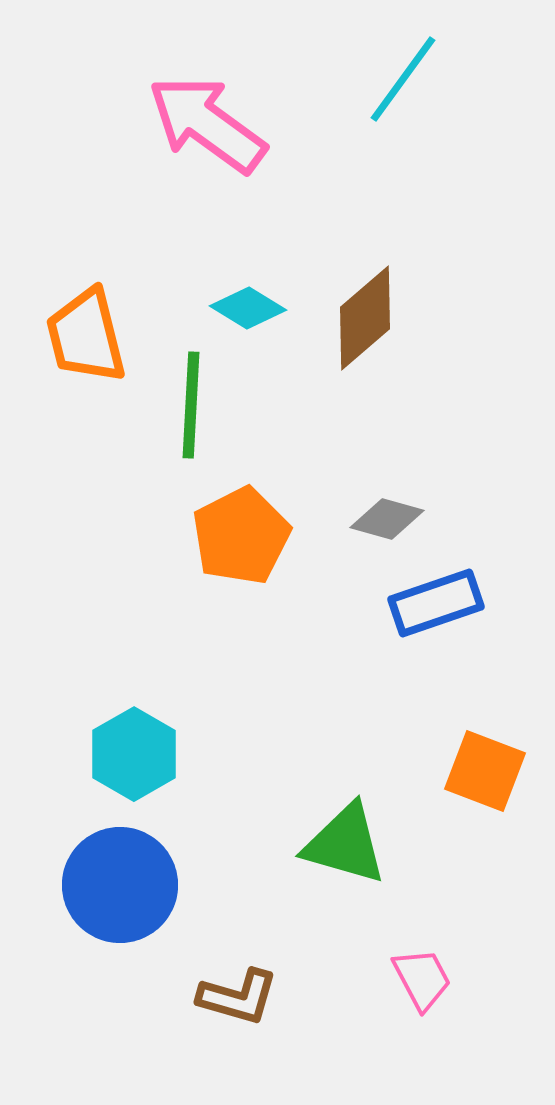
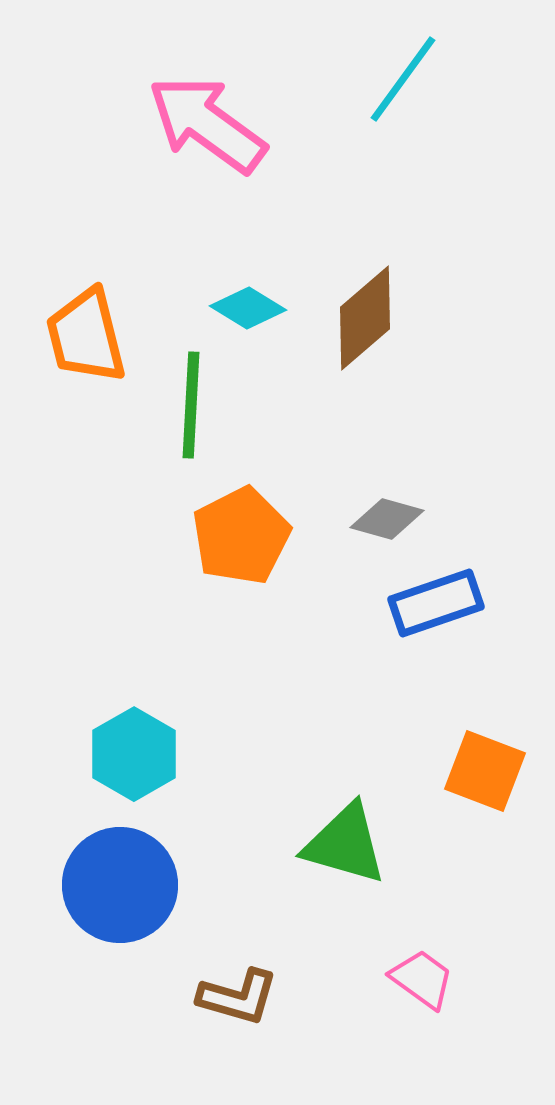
pink trapezoid: rotated 26 degrees counterclockwise
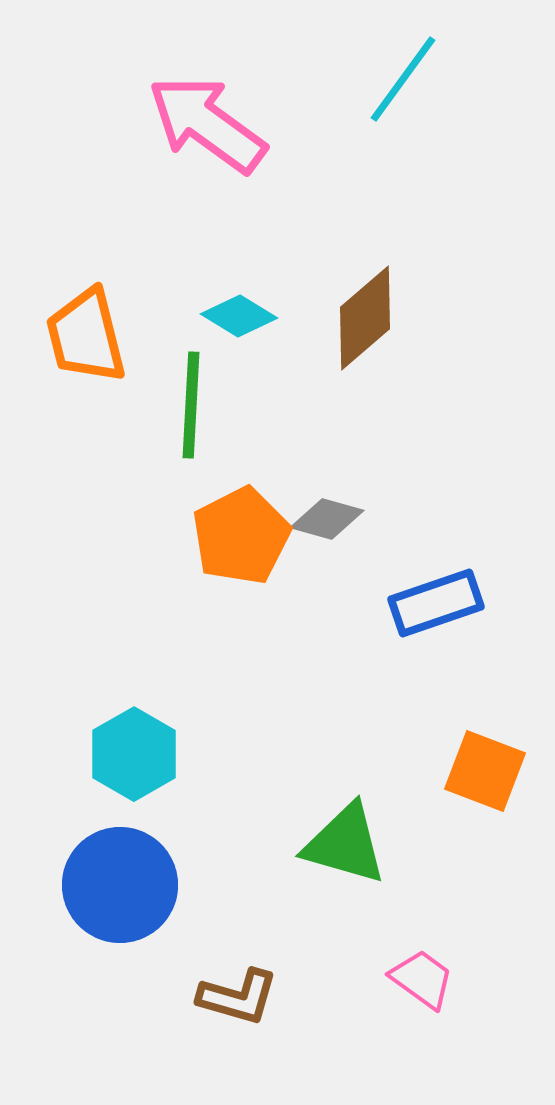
cyan diamond: moved 9 px left, 8 px down
gray diamond: moved 60 px left
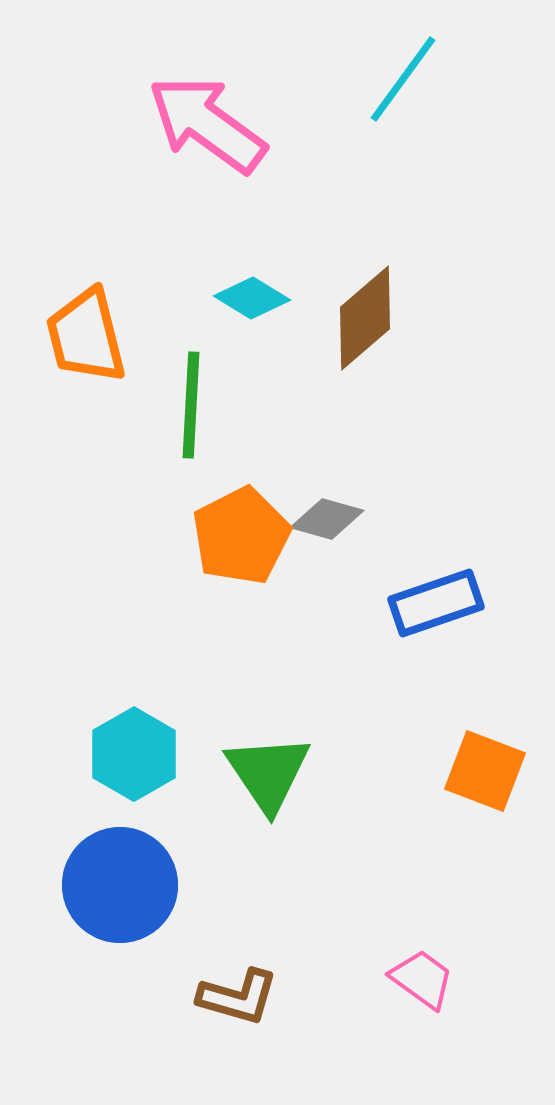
cyan diamond: moved 13 px right, 18 px up
green triangle: moved 77 px left, 71 px up; rotated 40 degrees clockwise
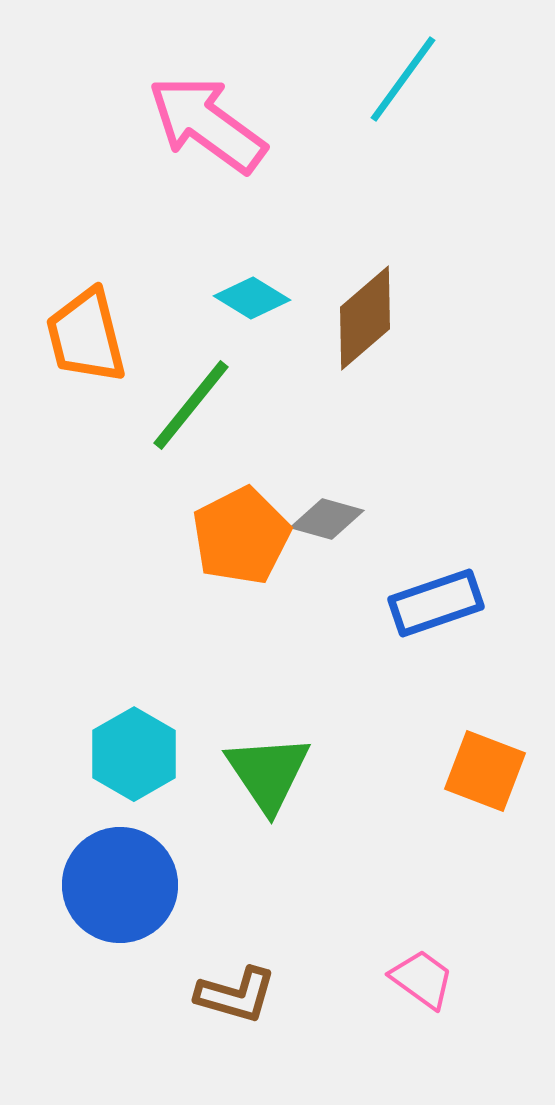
green line: rotated 36 degrees clockwise
brown L-shape: moved 2 px left, 2 px up
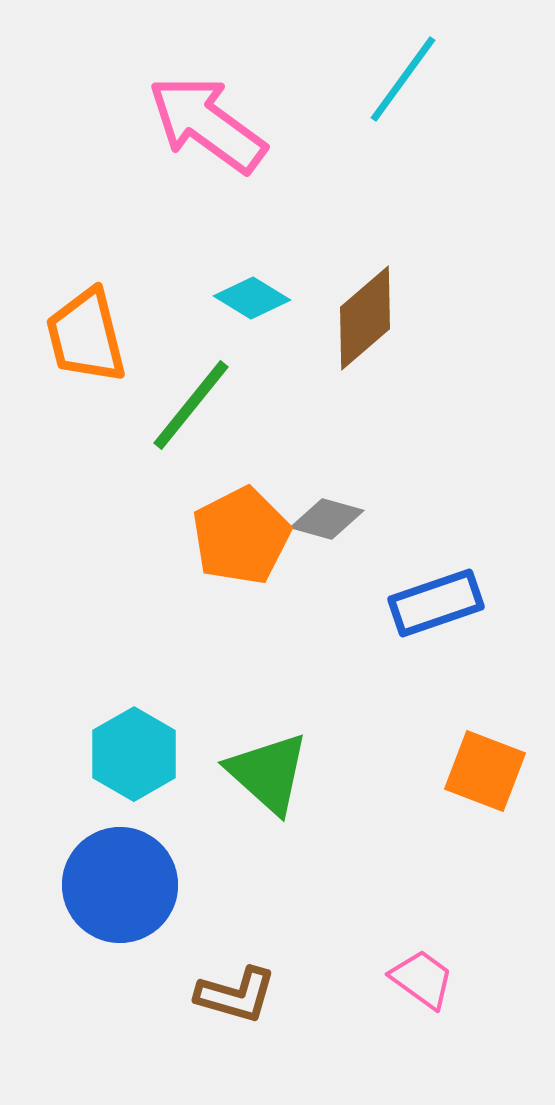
green triangle: rotated 14 degrees counterclockwise
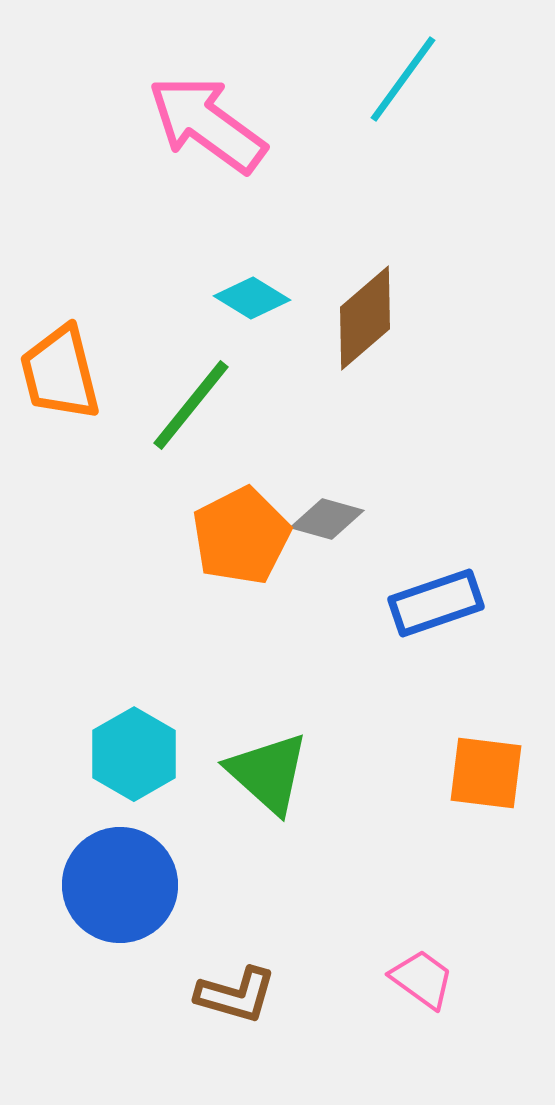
orange trapezoid: moved 26 px left, 37 px down
orange square: moved 1 px right, 2 px down; rotated 14 degrees counterclockwise
